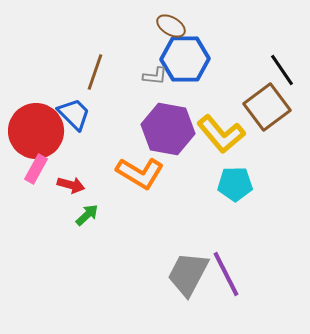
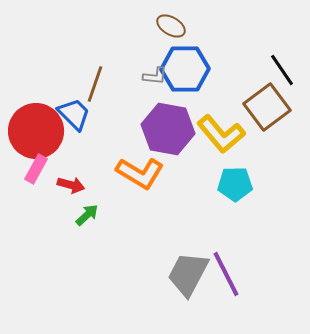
blue hexagon: moved 10 px down
brown line: moved 12 px down
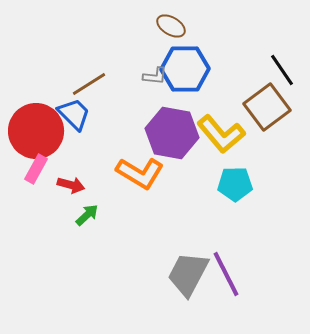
brown line: moved 6 px left; rotated 39 degrees clockwise
purple hexagon: moved 4 px right, 4 px down
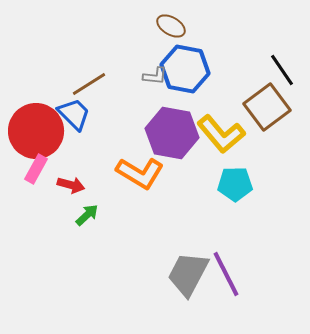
blue hexagon: rotated 12 degrees clockwise
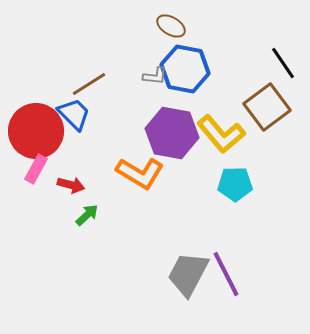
black line: moved 1 px right, 7 px up
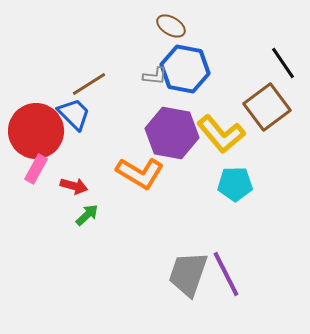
red arrow: moved 3 px right, 1 px down
gray trapezoid: rotated 9 degrees counterclockwise
